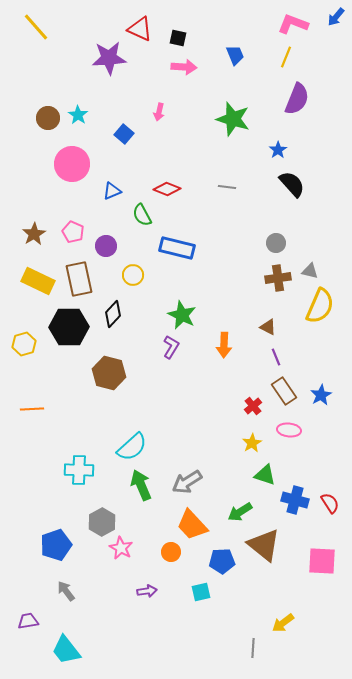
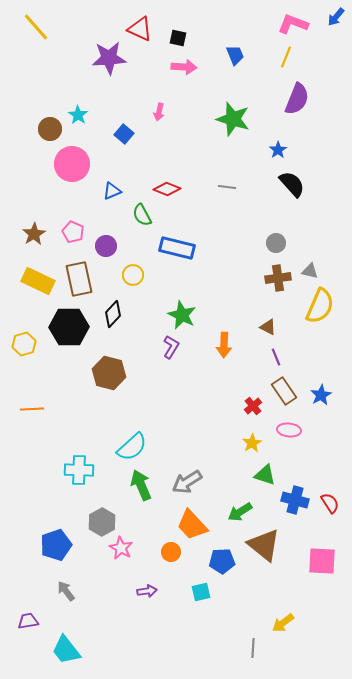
brown circle at (48, 118): moved 2 px right, 11 px down
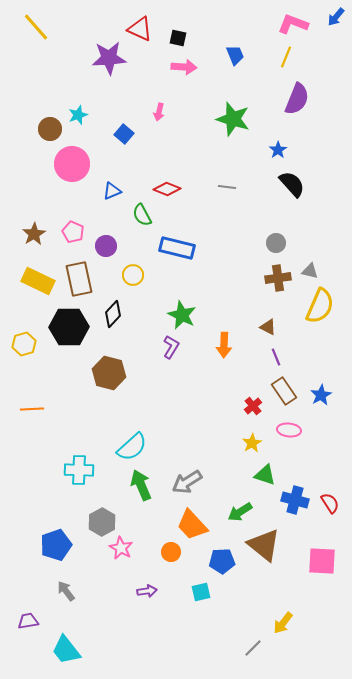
cyan star at (78, 115): rotated 18 degrees clockwise
yellow arrow at (283, 623): rotated 15 degrees counterclockwise
gray line at (253, 648): rotated 42 degrees clockwise
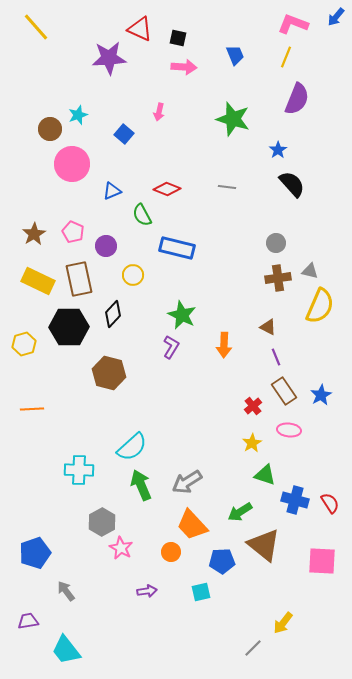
blue pentagon at (56, 545): moved 21 px left, 8 px down
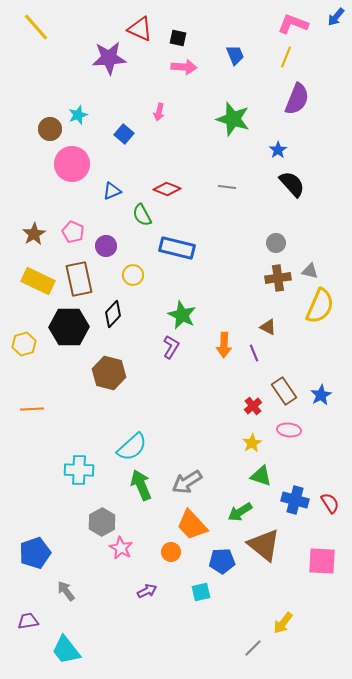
purple line at (276, 357): moved 22 px left, 4 px up
green triangle at (265, 475): moved 4 px left, 1 px down
purple arrow at (147, 591): rotated 18 degrees counterclockwise
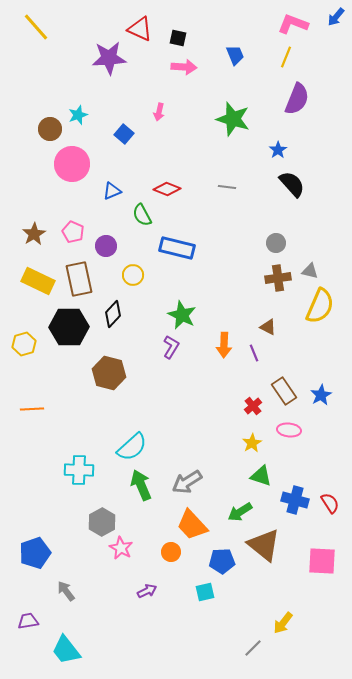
cyan square at (201, 592): moved 4 px right
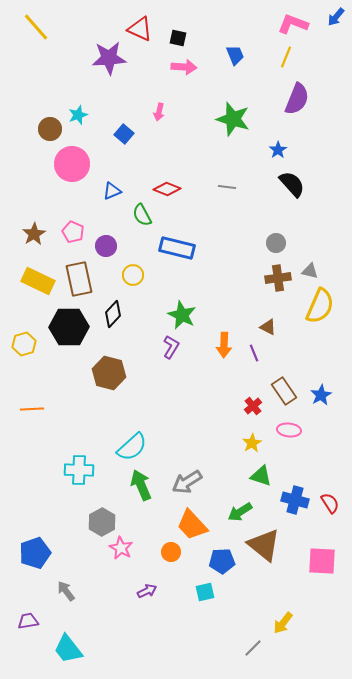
cyan trapezoid at (66, 650): moved 2 px right, 1 px up
